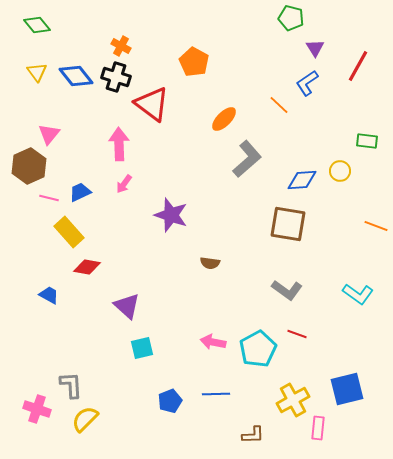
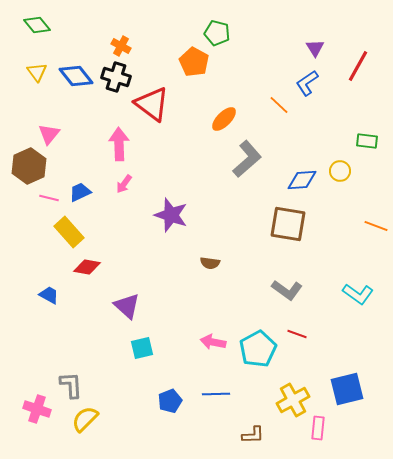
green pentagon at (291, 18): moved 74 px left, 15 px down
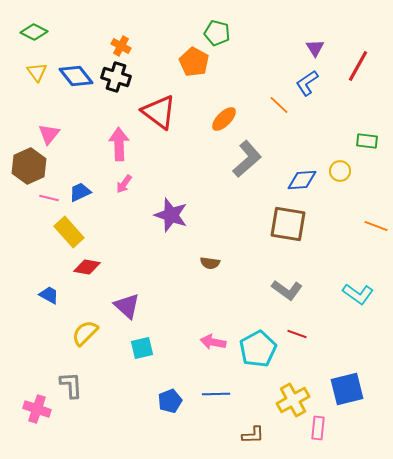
green diamond at (37, 25): moved 3 px left, 7 px down; rotated 24 degrees counterclockwise
red triangle at (152, 104): moved 7 px right, 8 px down
yellow semicircle at (85, 419): moved 86 px up
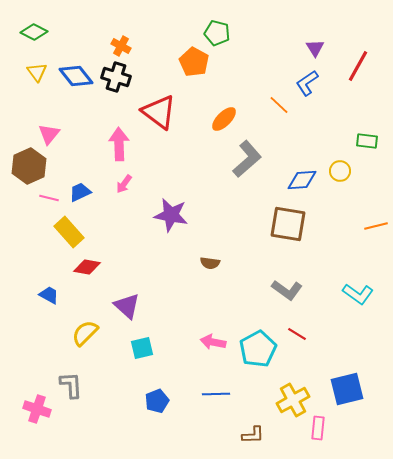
purple star at (171, 215): rotated 8 degrees counterclockwise
orange line at (376, 226): rotated 35 degrees counterclockwise
red line at (297, 334): rotated 12 degrees clockwise
blue pentagon at (170, 401): moved 13 px left
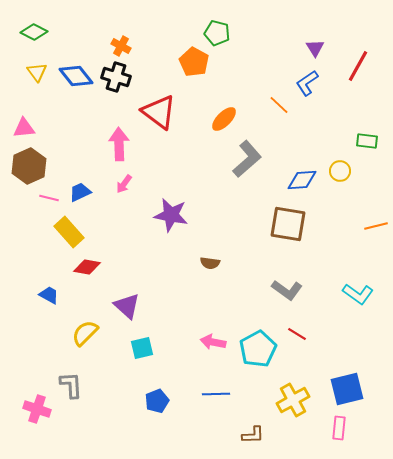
pink triangle at (49, 134): moved 25 px left, 6 px up; rotated 45 degrees clockwise
pink rectangle at (318, 428): moved 21 px right
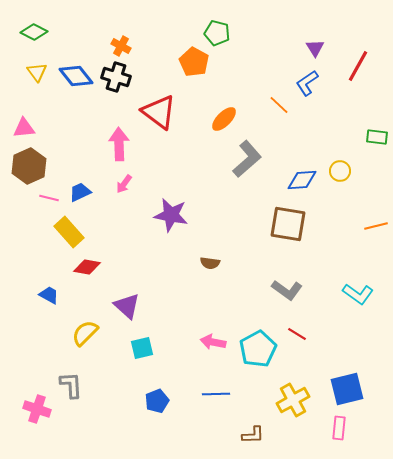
green rectangle at (367, 141): moved 10 px right, 4 px up
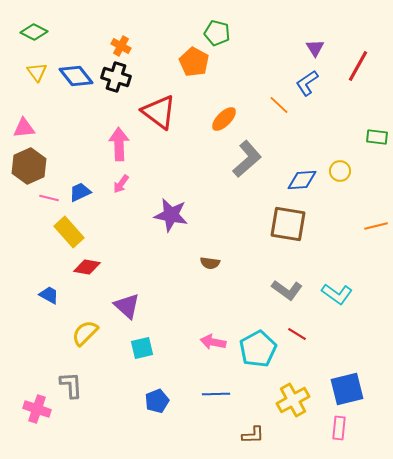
pink arrow at (124, 184): moved 3 px left
cyan L-shape at (358, 294): moved 21 px left
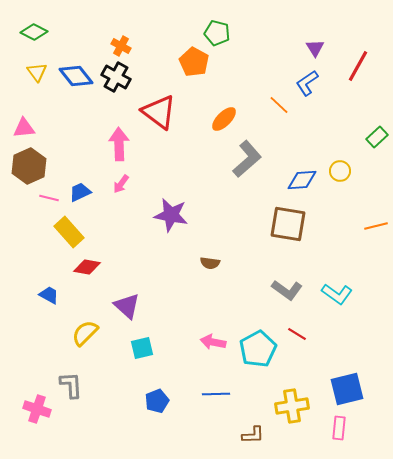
black cross at (116, 77): rotated 12 degrees clockwise
green rectangle at (377, 137): rotated 50 degrees counterclockwise
yellow cross at (293, 400): moved 1 px left, 6 px down; rotated 20 degrees clockwise
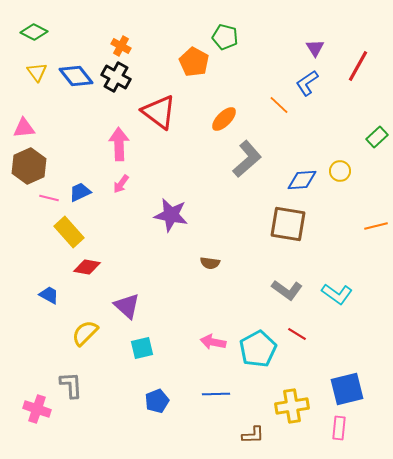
green pentagon at (217, 33): moved 8 px right, 4 px down
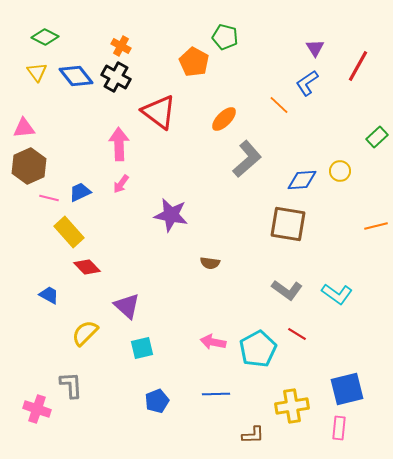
green diamond at (34, 32): moved 11 px right, 5 px down
red diamond at (87, 267): rotated 36 degrees clockwise
